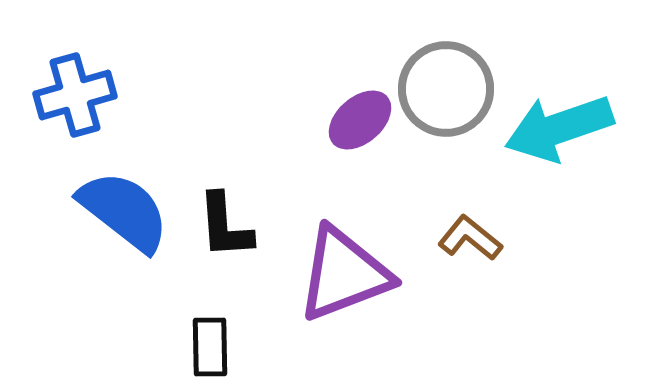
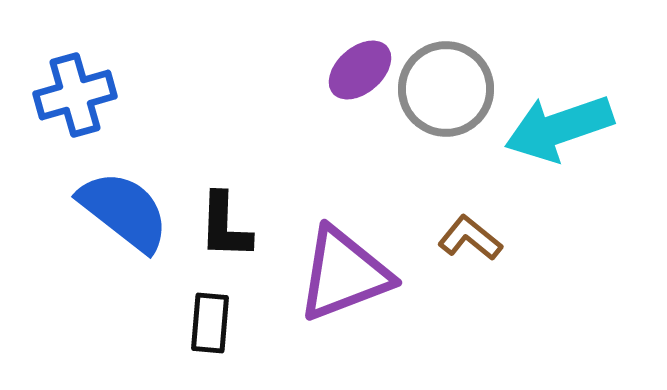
purple ellipse: moved 50 px up
black L-shape: rotated 6 degrees clockwise
black rectangle: moved 24 px up; rotated 6 degrees clockwise
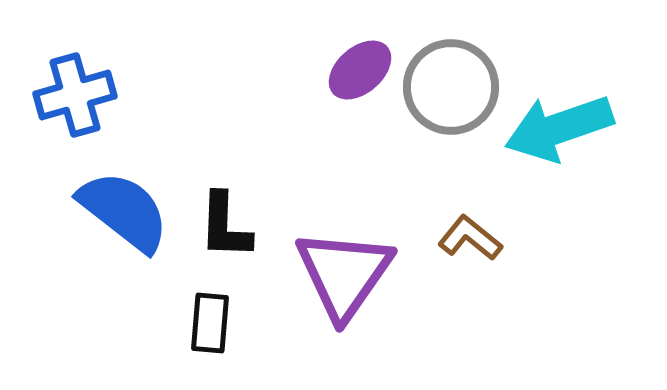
gray circle: moved 5 px right, 2 px up
purple triangle: rotated 34 degrees counterclockwise
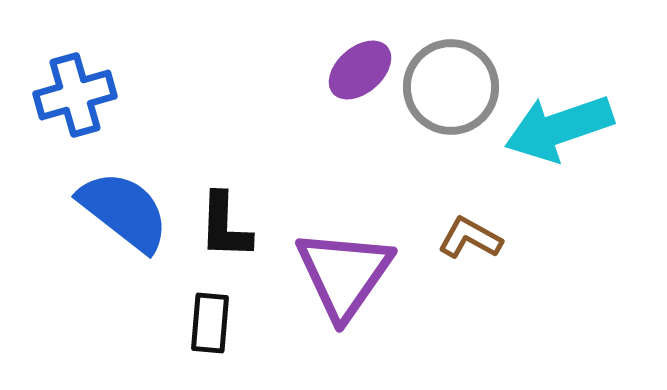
brown L-shape: rotated 10 degrees counterclockwise
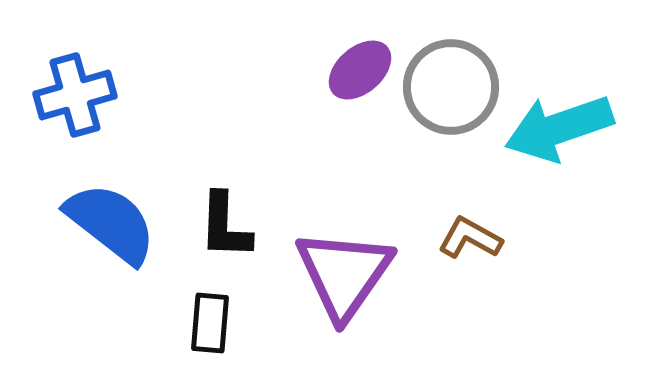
blue semicircle: moved 13 px left, 12 px down
